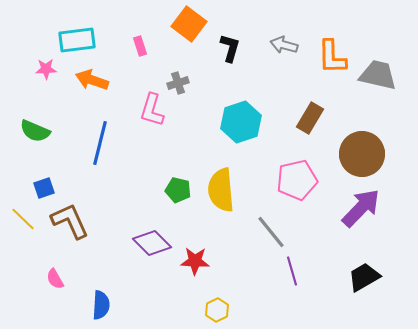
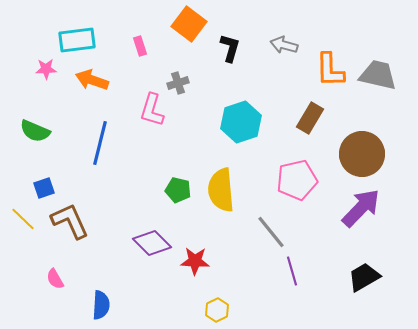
orange L-shape: moved 2 px left, 13 px down
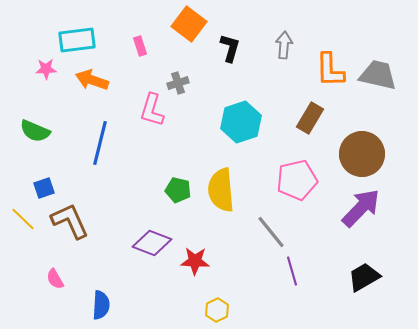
gray arrow: rotated 80 degrees clockwise
purple diamond: rotated 24 degrees counterclockwise
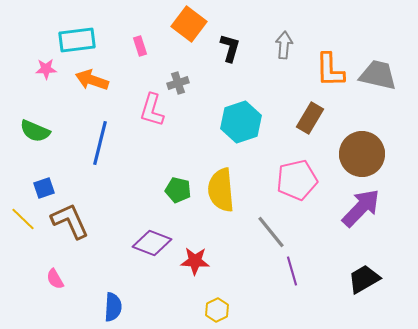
black trapezoid: moved 2 px down
blue semicircle: moved 12 px right, 2 px down
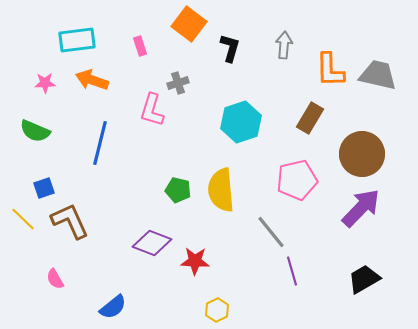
pink star: moved 1 px left, 14 px down
blue semicircle: rotated 48 degrees clockwise
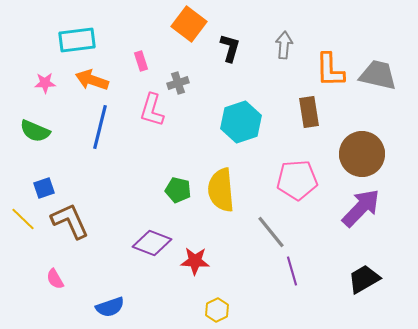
pink rectangle: moved 1 px right, 15 px down
brown rectangle: moved 1 px left, 6 px up; rotated 40 degrees counterclockwise
blue line: moved 16 px up
pink pentagon: rotated 9 degrees clockwise
blue semicircle: moved 3 px left; rotated 20 degrees clockwise
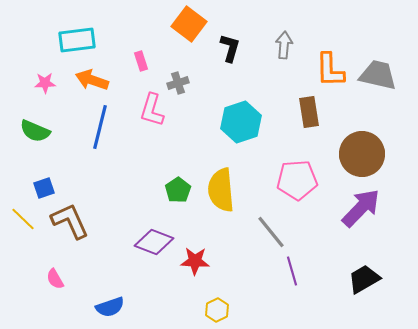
green pentagon: rotated 25 degrees clockwise
purple diamond: moved 2 px right, 1 px up
